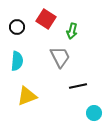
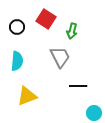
black line: rotated 12 degrees clockwise
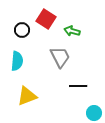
black circle: moved 5 px right, 3 px down
green arrow: rotated 91 degrees clockwise
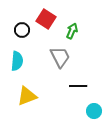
green arrow: rotated 98 degrees clockwise
cyan circle: moved 2 px up
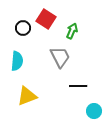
black circle: moved 1 px right, 2 px up
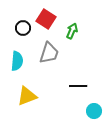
gray trapezoid: moved 11 px left, 4 px up; rotated 45 degrees clockwise
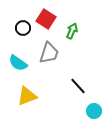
cyan semicircle: moved 1 px right, 2 px down; rotated 120 degrees clockwise
black line: rotated 48 degrees clockwise
